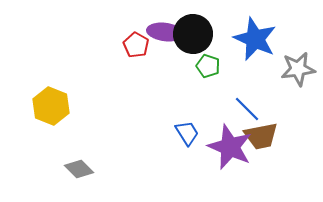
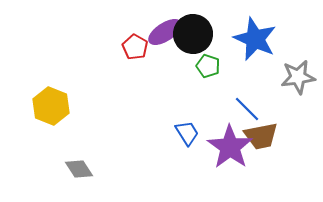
purple ellipse: rotated 40 degrees counterclockwise
red pentagon: moved 1 px left, 2 px down
gray star: moved 8 px down
purple star: rotated 12 degrees clockwise
gray diamond: rotated 12 degrees clockwise
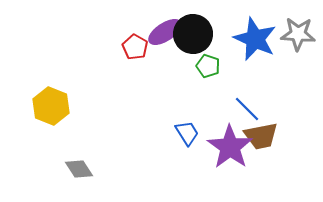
gray star: moved 43 px up; rotated 12 degrees clockwise
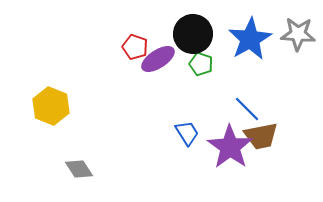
purple ellipse: moved 7 px left, 27 px down
blue star: moved 5 px left; rotated 18 degrees clockwise
red pentagon: rotated 10 degrees counterclockwise
green pentagon: moved 7 px left, 2 px up
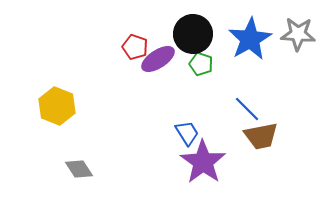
yellow hexagon: moved 6 px right
purple star: moved 27 px left, 15 px down
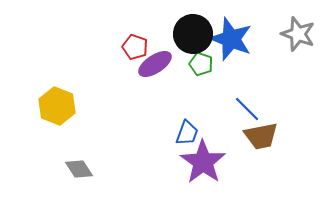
gray star: rotated 16 degrees clockwise
blue star: moved 19 px left; rotated 21 degrees counterclockwise
purple ellipse: moved 3 px left, 5 px down
blue trapezoid: rotated 52 degrees clockwise
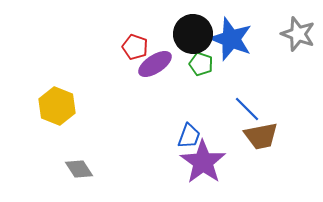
blue trapezoid: moved 2 px right, 3 px down
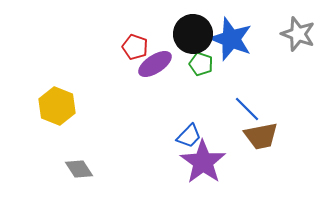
blue trapezoid: rotated 24 degrees clockwise
